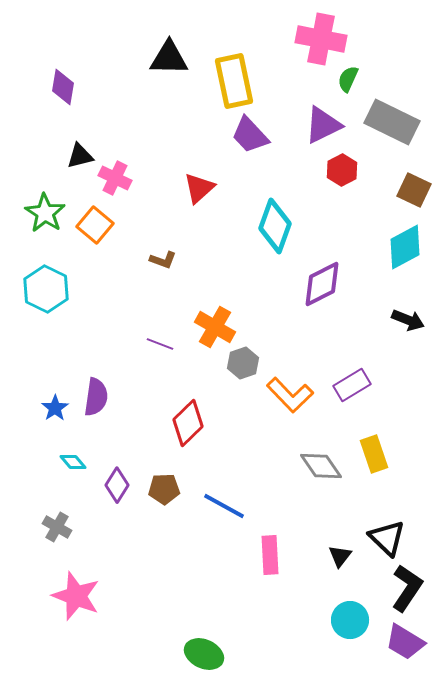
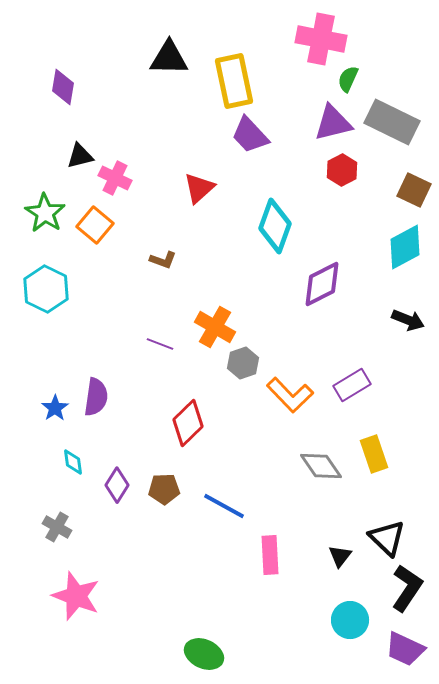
purple triangle at (323, 125): moved 10 px right, 2 px up; rotated 12 degrees clockwise
cyan diamond at (73, 462): rotated 32 degrees clockwise
purple trapezoid at (405, 642): moved 7 px down; rotated 6 degrees counterclockwise
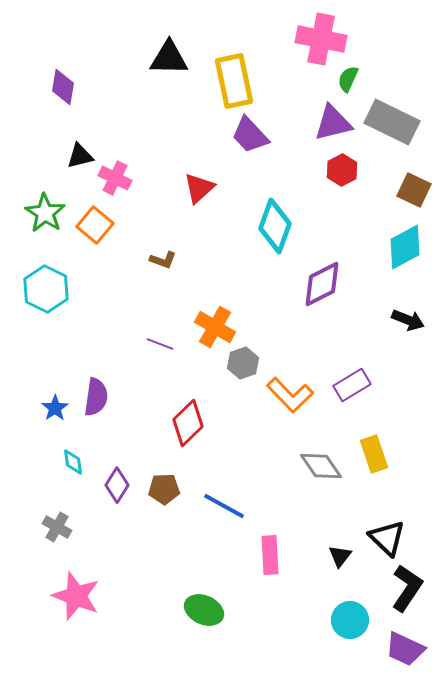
green ellipse at (204, 654): moved 44 px up
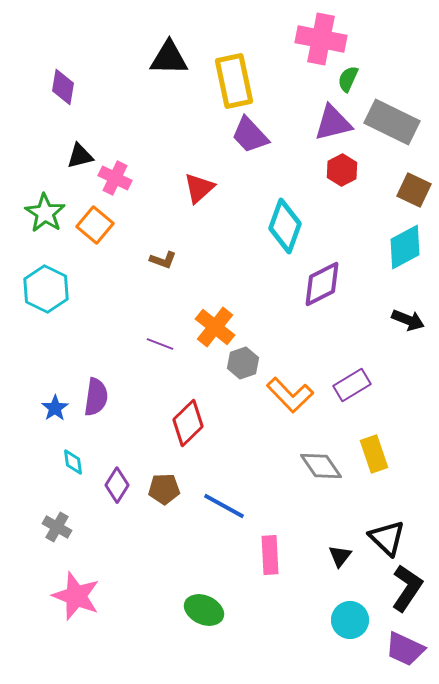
cyan diamond at (275, 226): moved 10 px right
orange cross at (215, 327): rotated 9 degrees clockwise
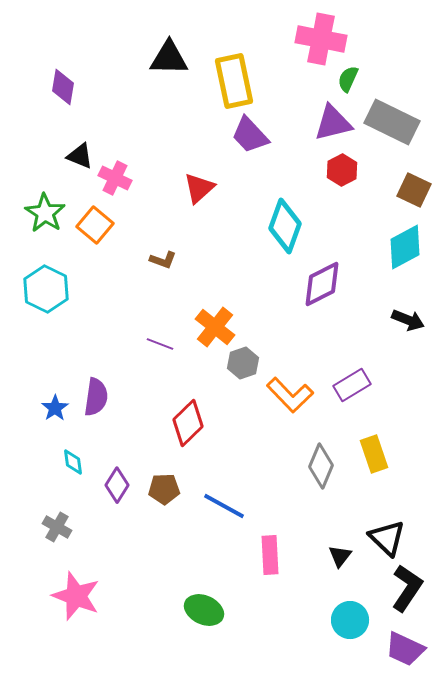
black triangle at (80, 156): rotated 36 degrees clockwise
gray diamond at (321, 466): rotated 57 degrees clockwise
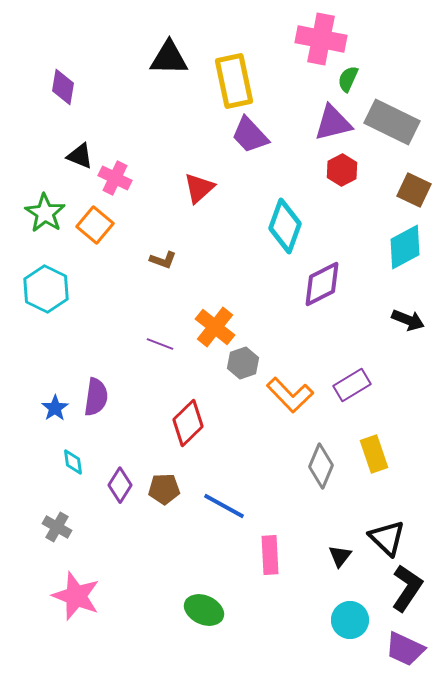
purple diamond at (117, 485): moved 3 px right
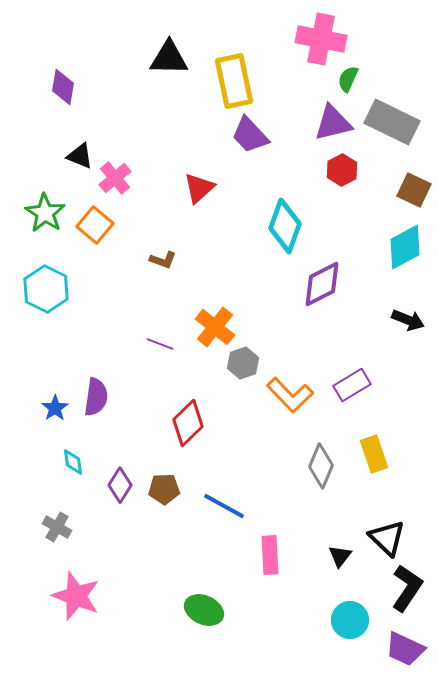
pink cross at (115, 178): rotated 24 degrees clockwise
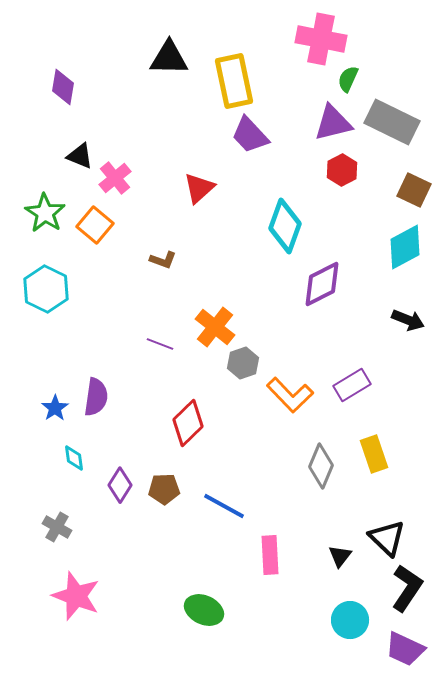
cyan diamond at (73, 462): moved 1 px right, 4 px up
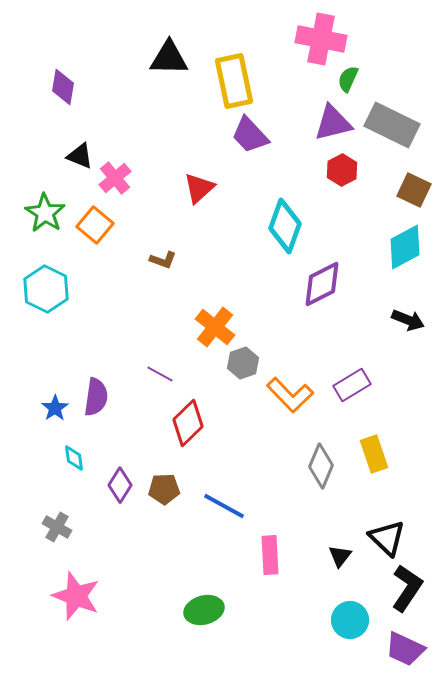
gray rectangle at (392, 122): moved 3 px down
purple line at (160, 344): moved 30 px down; rotated 8 degrees clockwise
green ellipse at (204, 610): rotated 39 degrees counterclockwise
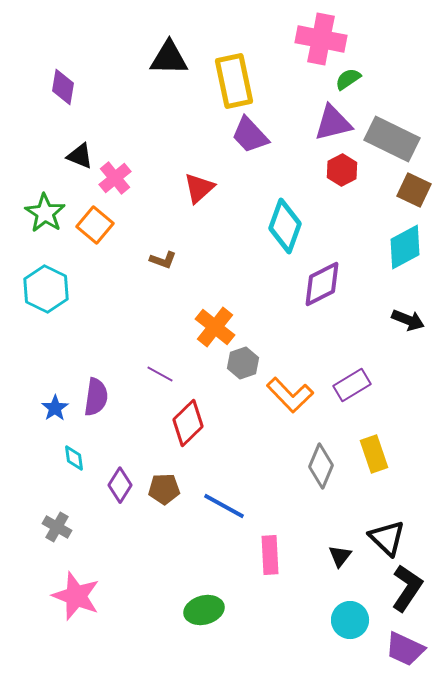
green semicircle at (348, 79): rotated 32 degrees clockwise
gray rectangle at (392, 125): moved 14 px down
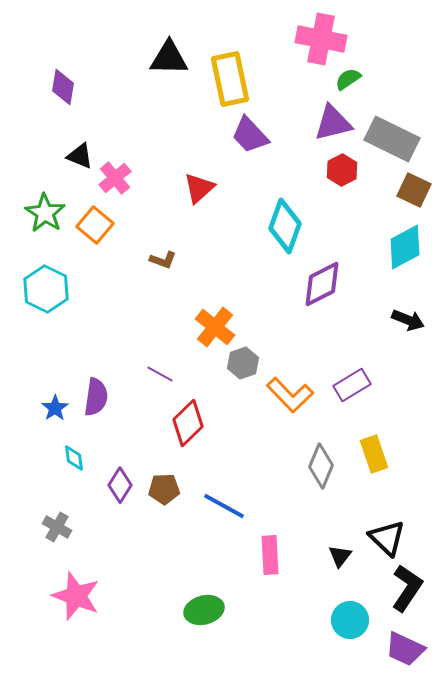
yellow rectangle at (234, 81): moved 4 px left, 2 px up
